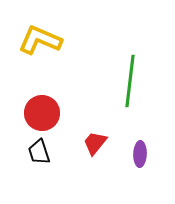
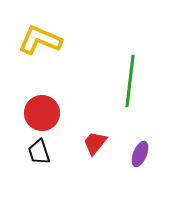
purple ellipse: rotated 20 degrees clockwise
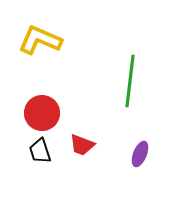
red trapezoid: moved 13 px left, 2 px down; rotated 108 degrees counterclockwise
black trapezoid: moved 1 px right, 1 px up
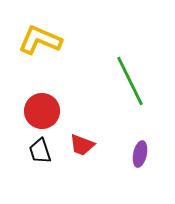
green line: rotated 33 degrees counterclockwise
red circle: moved 2 px up
purple ellipse: rotated 10 degrees counterclockwise
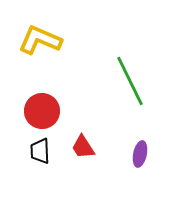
red trapezoid: moved 1 px right, 2 px down; rotated 36 degrees clockwise
black trapezoid: rotated 16 degrees clockwise
